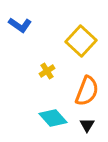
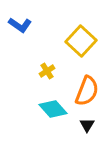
cyan diamond: moved 9 px up
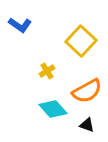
orange semicircle: rotated 40 degrees clockwise
black triangle: rotated 42 degrees counterclockwise
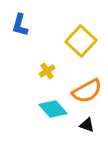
blue L-shape: rotated 70 degrees clockwise
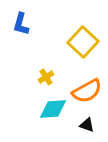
blue L-shape: moved 1 px right, 1 px up
yellow square: moved 2 px right, 1 px down
yellow cross: moved 1 px left, 6 px down
cyan diamond: rotated 52 degrees counterclockwise
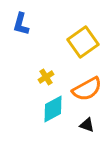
yellow square: rotated 12 degrees clockwise
orange semicircle: moved 2 px up
cyan diamond: rotated 24 degrees counterclockwise
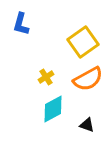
orange semicircle: moved 1 px right, 10 px up
